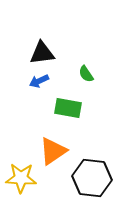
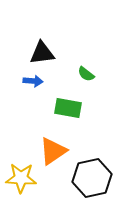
green semicircle: rotated 18 degrees counterclockwise
blue arrow: moved 6 px left; rotated 150 degrees counterclockwise
black hexagon: rotated 18 degrees counterclockwise
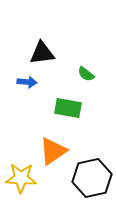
blue arrow: moved 6 px left, 1 px down
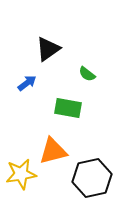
black triangle: moved 6 px right, 4 px up; rotated 28 degrees counterclockwise
green semicircle: moved 1 px right
blue arrow: moved 1 px down; rotated 42 degrees counterclockwise
orange triangle: rotated 20 degrees clockwise
yellow star: moved 4 px up; rotated 12 degrees counterclockwise
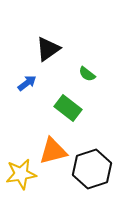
green rectangle: rotated 28 degrees clockwise
black hexagon: moved 9 px up; rotated 6 degrees counterclockwise
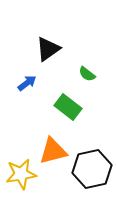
green rectangle: moved 1 px up
black hexagon: rotated 6 degrees clockwise
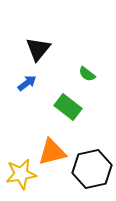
black triangle: moved 10 px left; rotated 16 degrees counterclockwise
orange triangle: moved 1 px left, 1 px down
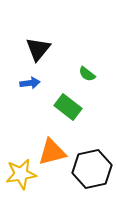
blue arrow: moved 3 px right; rotated 30 degrees clockwise
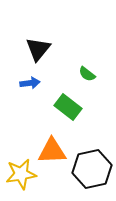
orange triangle: moved 1 px up; rotated 12 degrees clockwise
